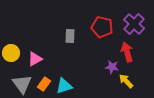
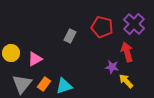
gray rectangle: rotated 24 degrees clockwise
gray triangle: rotated 15 degrees clockwise
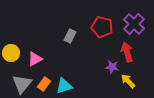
yellow arrow: moved 2 px right
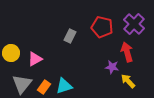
orange rectangle: moved 3 px down
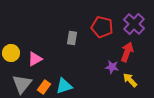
gray rectangle: moved 2 px right, 2 px down; rotated 16 degrees counterclockwise
red arrow: rotated 36 degrees clockwise
yellow arrow: moved 2 px right, 1 px up
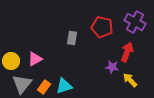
purple cross: moved 1 px right, 2 px up; rotated 15 degrees counterclockwise
yellow circle: moved 8 px down
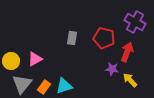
red pentagon: moved 2 px right, 11 px down
purple star: moved 2 px down
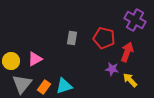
purple cross: moved 2 px up
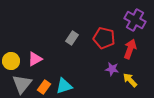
gray rectangle: rotated 24 degrees clockwise
red arrow: moved 3 px right, 3 px up
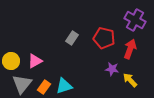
pink triangle: moved 2 px down
